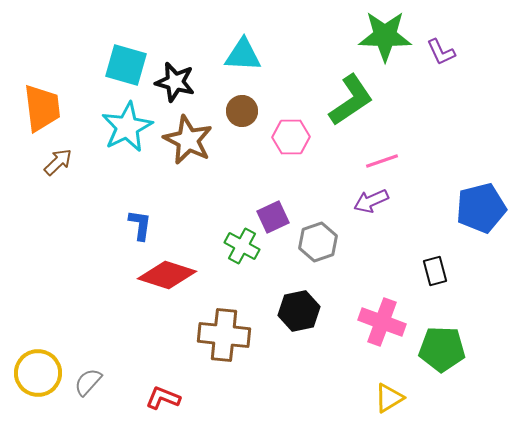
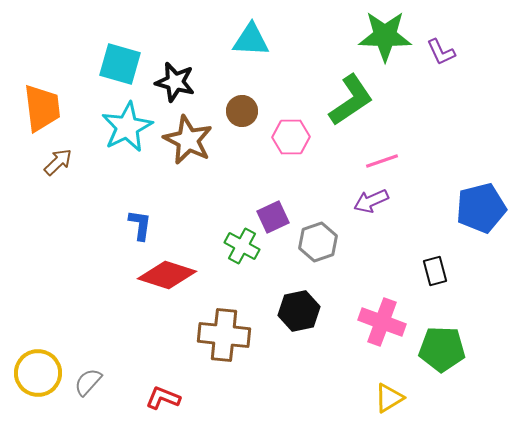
cyan triangle: moved 8 px right, 15 px up
cyan square: moved 6 px left, 1 px up
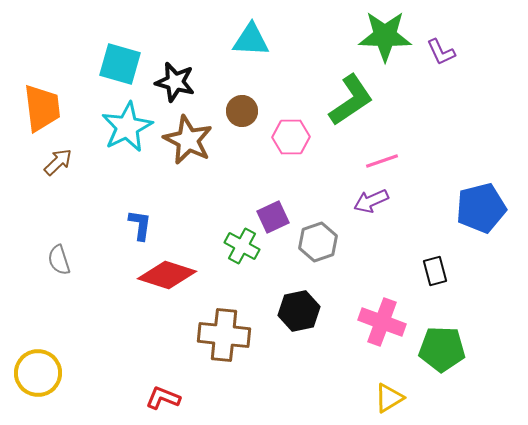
gray semicircle: moved 29 px left, 122 px up; rotated 60 degrees counterclockwise
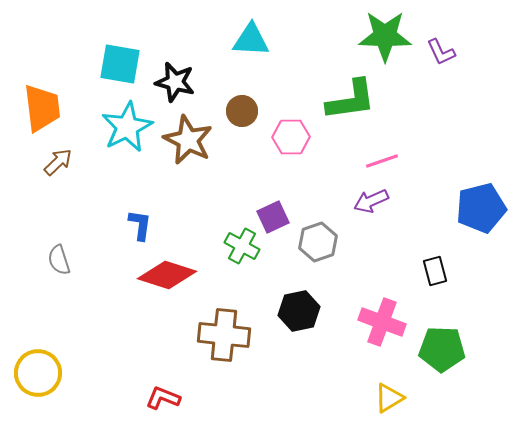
cyan square: rotated 6 degrees counterclockwise
green L-shape: rotated 26 degrees clockwise
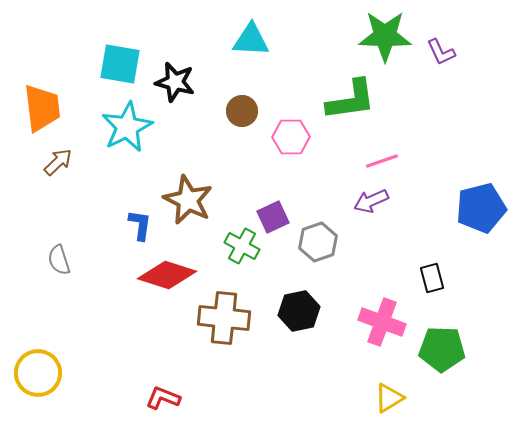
brown star: moved 60 px down
black rectangle: moved 3 px left, 7 px down
brown cross: moved 17 px up
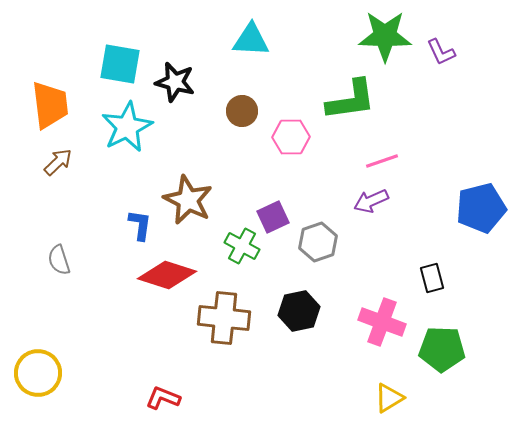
orange trapezoid: moved 8 px right, 3 px up
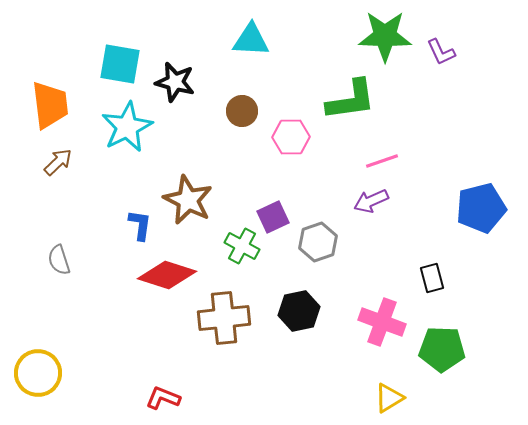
brown cross: rotated 12 degrees counterclockwise
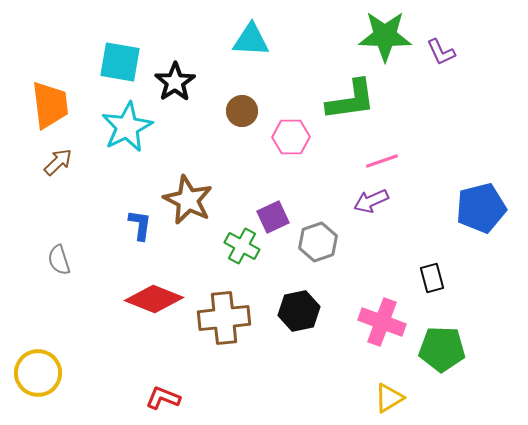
cyan square: moved 2 px up
black star: rotated 24 degrees clockwise
red diamond: moved 13 px left, 24 px down; rotated 4 degrees clockwise
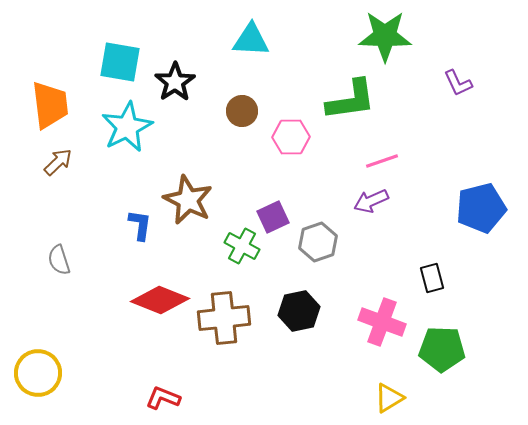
purple L-shape: moved 17 px right, 31 px down
red diamond: moved 6 px right, 1 px down
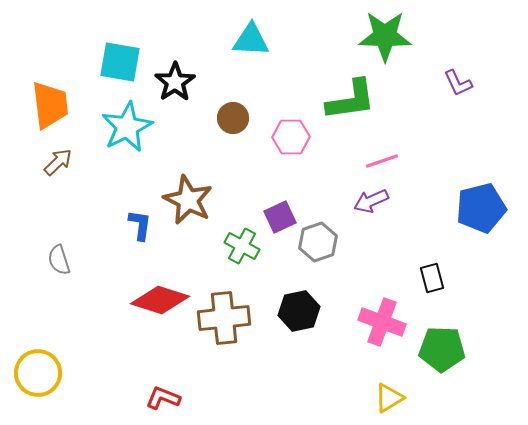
brown circle: moved 9 px left, 7 px down
purple square: moved 7 px right
red diamond: rotated 4 degrees counterclockwise
